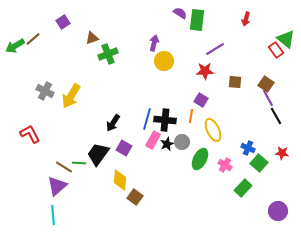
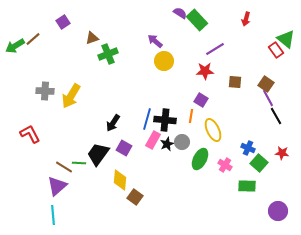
green rectangle at (197, 20): rotated 50 degrees counterclockwise
purple arrow at (154, 43): moved 1 px right, 2 px up; rotated 63 degrees counterclockwise
gray cross at (45, 91): rotated 24 degrees counterclockwise
green rectangle at (243, 188): moved 4 px right, 2 px up; rotated 48 degrees clockwise
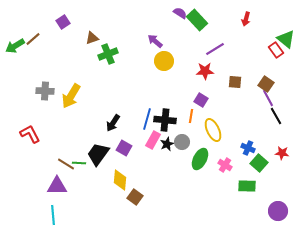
brown line at (64, 167): moved 2 px right, 3 px up
purple triangle at (57, 186): rotated 40 degrees clockwise
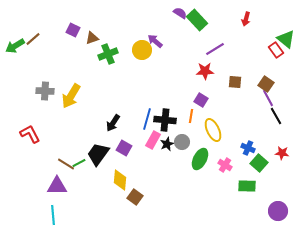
purple square at (63, 22): moved 10 px right, 8 px down; rotated 32 degrees counterclockwise
yellow circle at (164, 61): moved 22 px left, 11 px up
green line at (79, 163): rotated 32 degrees counterclockwise
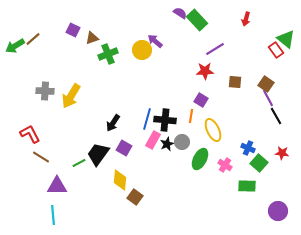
brown line at (66, 164): moved 25 px left, 7 px up
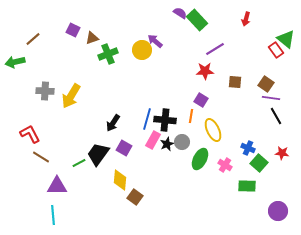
green arrow at (15, 46): moved 16 px down; rotated 18 degrees clockwise
purple line at (268, 98): moved 3 px right; rotated 54 degrees counterclockwise
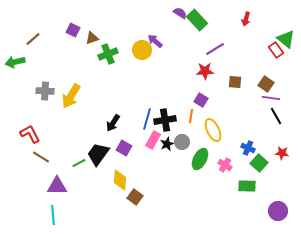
black cross at (165, 120): rotated 15 degrees counterclockwise
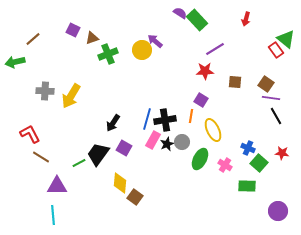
yellow diamond at (120, 180): moved 3 px down
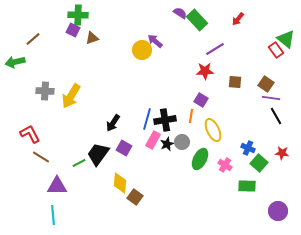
red arrow at (246, 19): moved 8 px left; rotated 24 degrees clockwise
green cross at (108, 54): moved 30 px left, 39 px up; rotated 24 degrees clockwise
